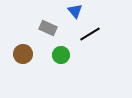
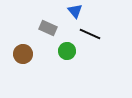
black line: rotated 55 degrees clockwise
green circle: moved 6 px right, 4 px up
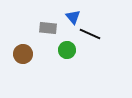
blue triangle: moved 2 px left, 6 px down
gray rectangle: rotated 18 degrees counterclockwise
green circle: moved 1 px up
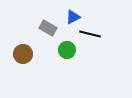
blue triangle: rotated 42 degrees clockwise
gray rectangle: rotated 24 degrees clockwise
black line: rotated 10 degrees counterclockwise
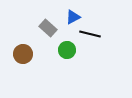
gray rectangle: rotated 12 degrees clockwise
